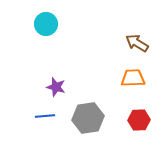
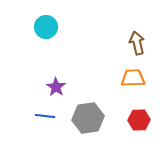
cyan circle: moved 3 px down
brown arrow: rotated 45 degrees clockwise
purple star: rotated 18 degrees clockwise
blue line: rotated 12 degrees clockwise
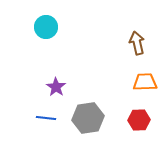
orange trapezoid: moved 12 px right, 4 px down
blue line: moved 1 px right, 2 px down
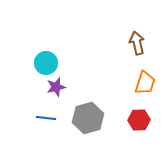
cyan circle: moved 36 px down
orange trapezoid: moved 1 px down; rotated 110 degrees clockwise
purple star: rotated 24 degrees clockwise
gray hexagon: rotated 8 degrees counterclockwise
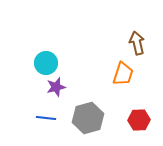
orange trapezoid: moved 22 px left, 9 px up
